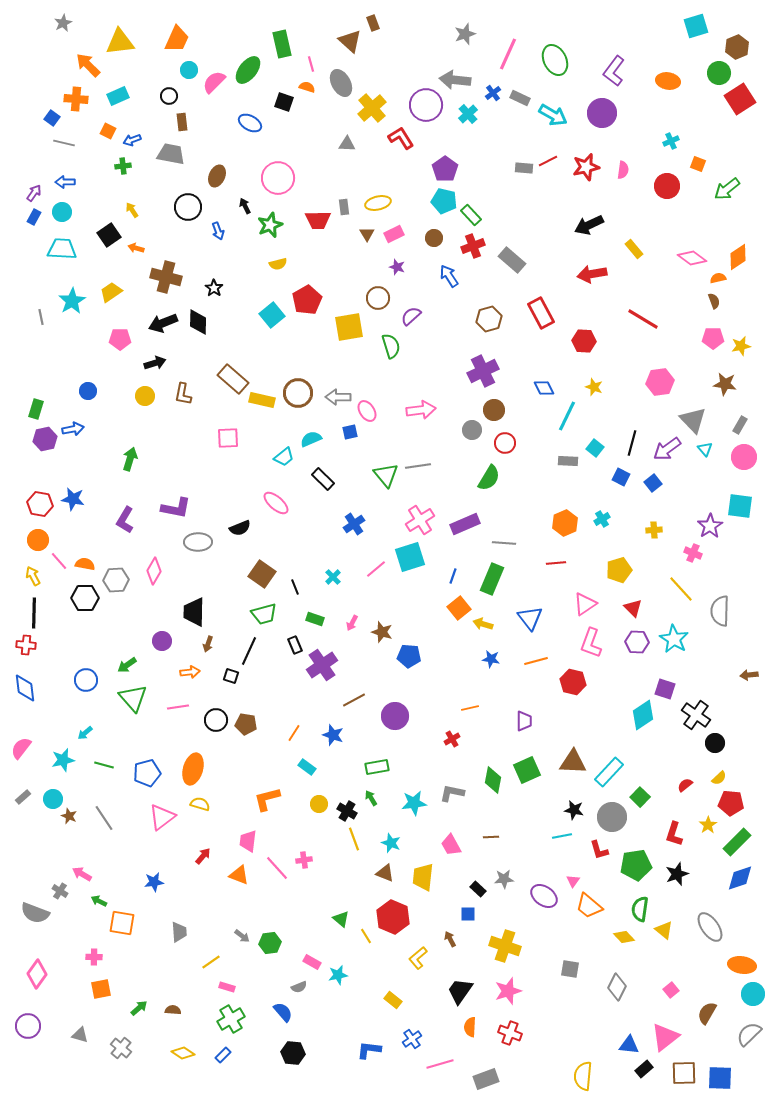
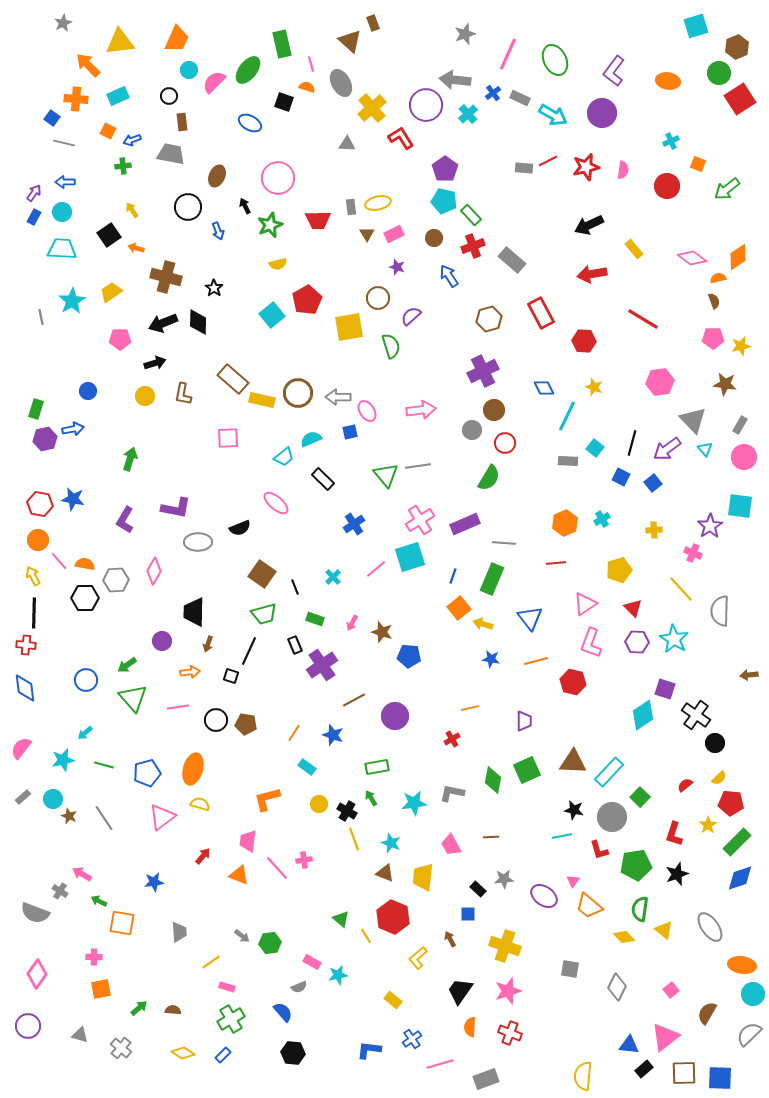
gray rectangle at (344, 207): moved 7 px right
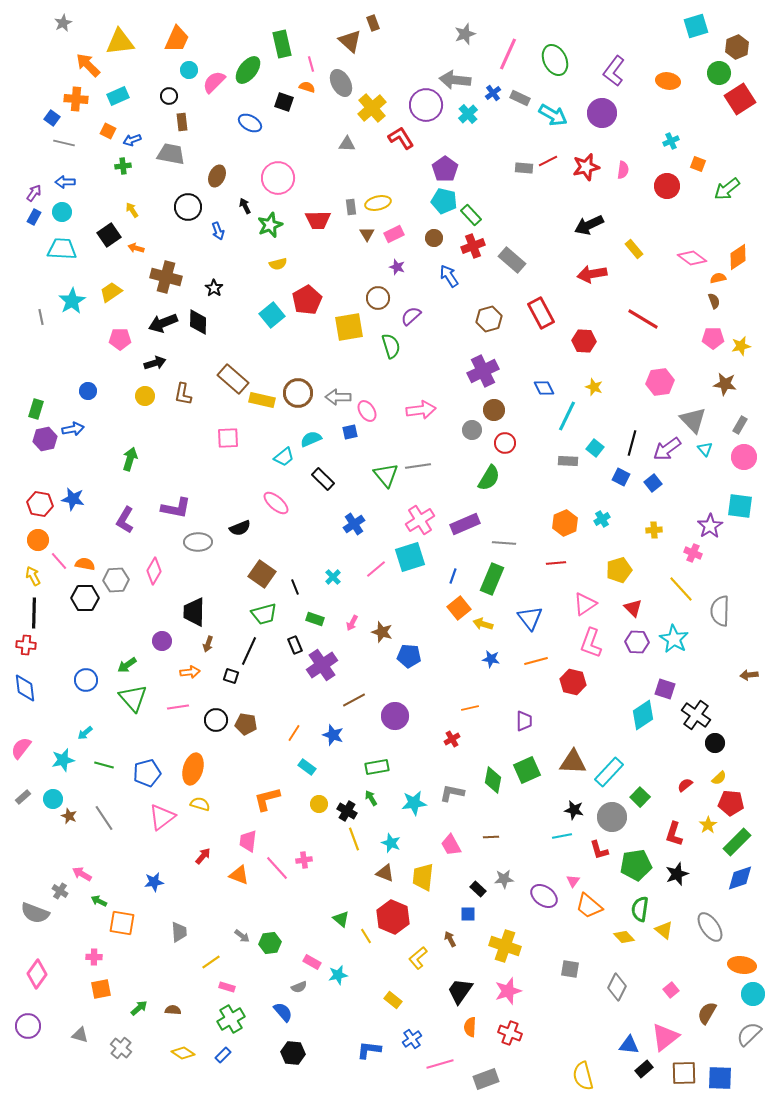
yellow semicircle at (583, 1076): rotated 20 degrees counterclockwise
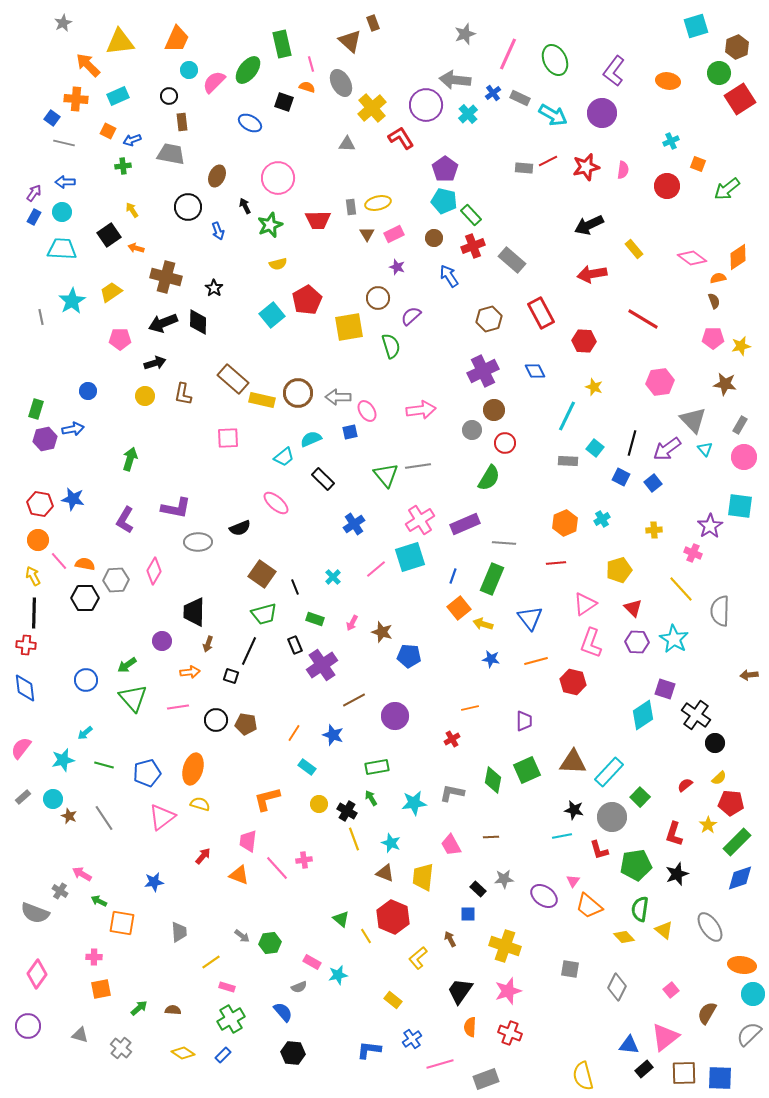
blue diamond at (544, 388): moved 9 px left, 17 px up
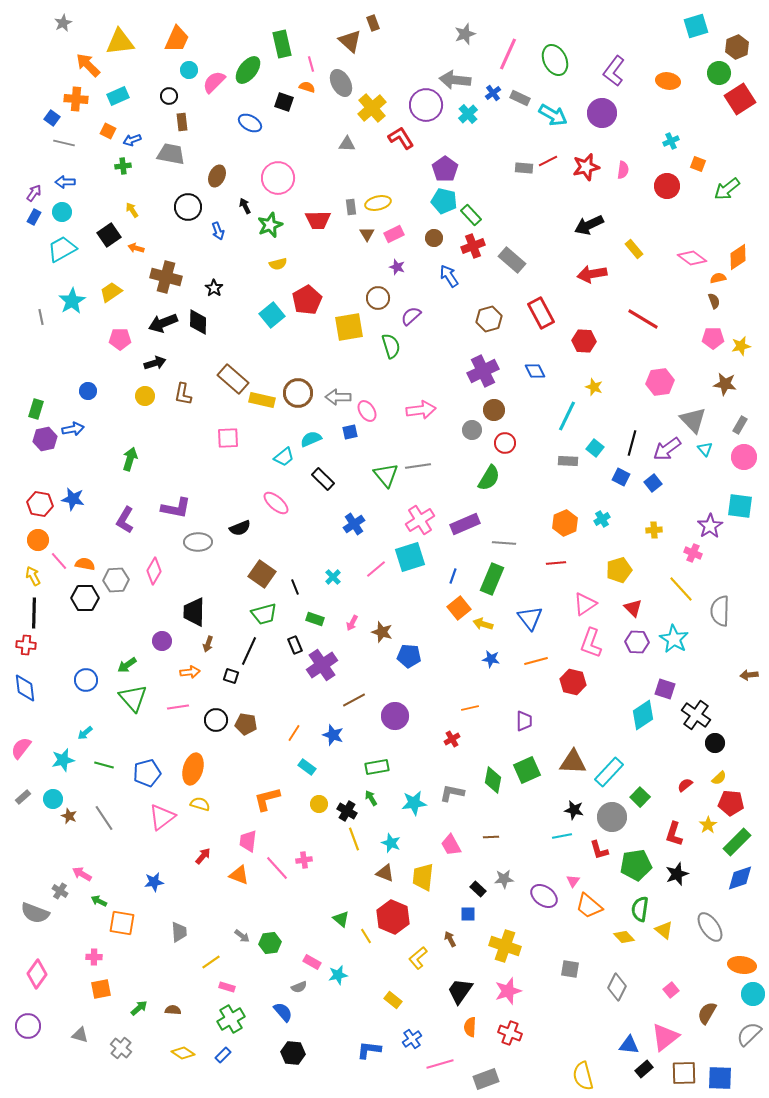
cyan trapezoid at (62, 249): rotated 32 degrees counterclockwise
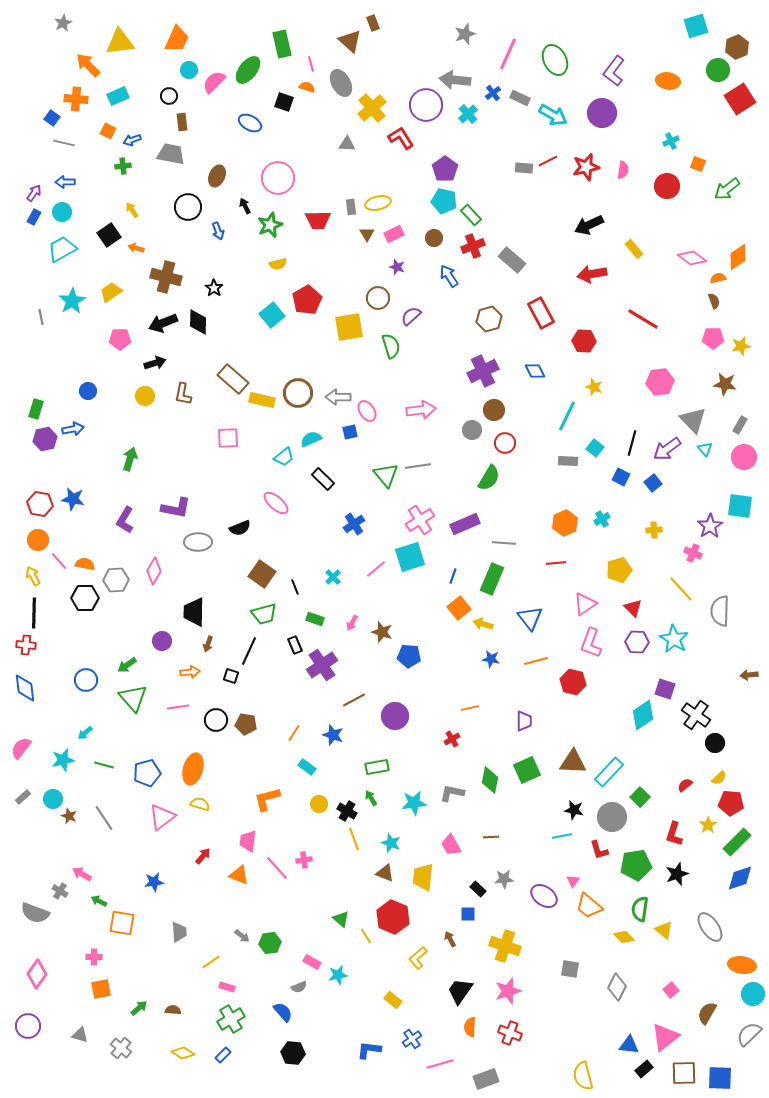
green circle at (719, 73): moved 1 px left, 3 px up
green diamond at (493, 780): moved 3 px left
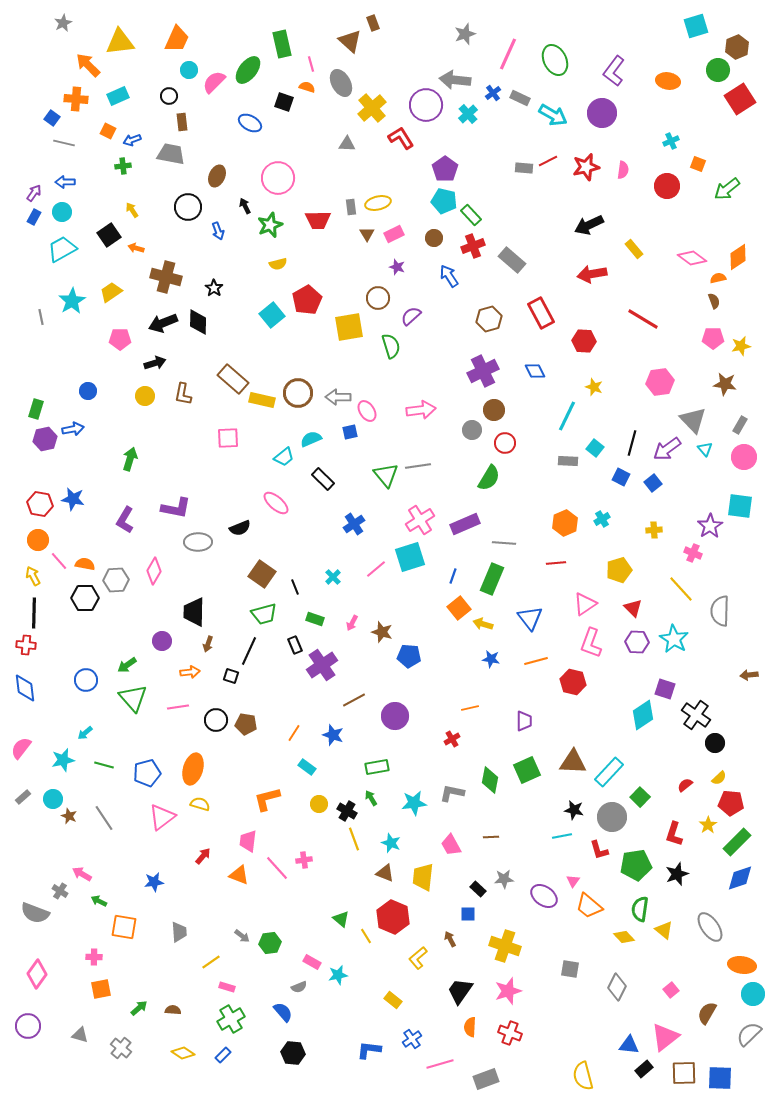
orange square at (122, 923): moved 2 px right, 4 px down
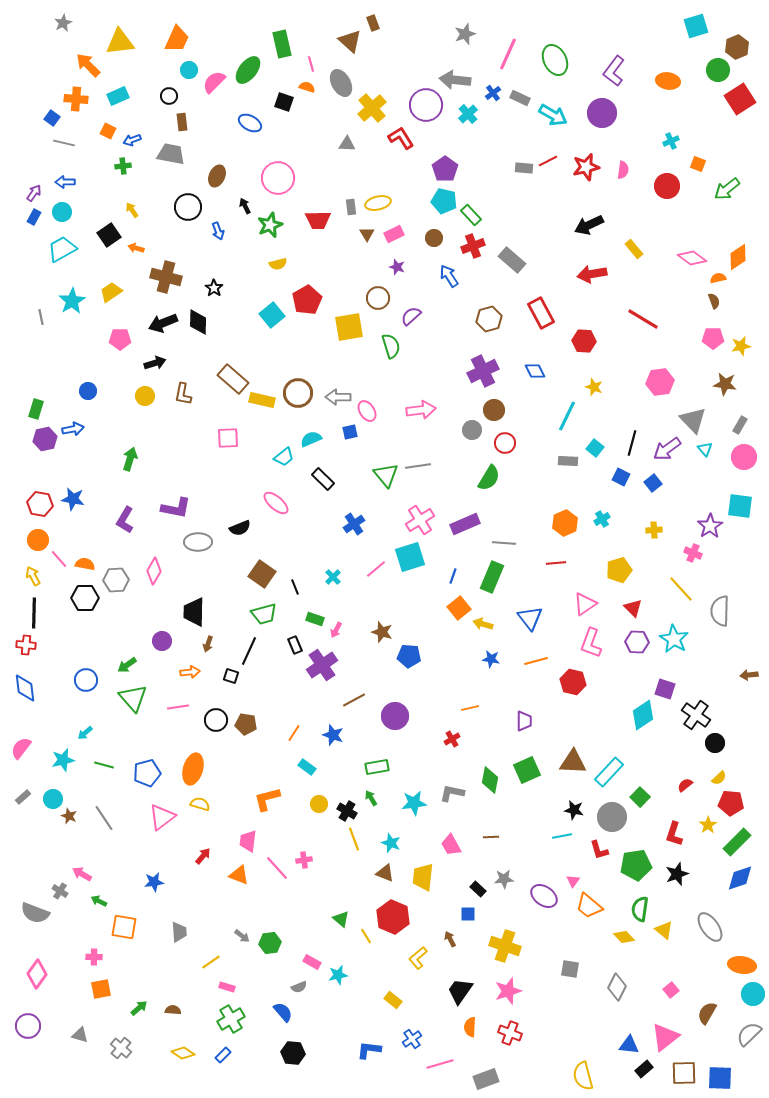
pink line at (59, 561): moved 2 px up
green rectangle at (492, 579): moved 2 px up
pink arrow at (352, 623): moved 16 px left, 7 px down
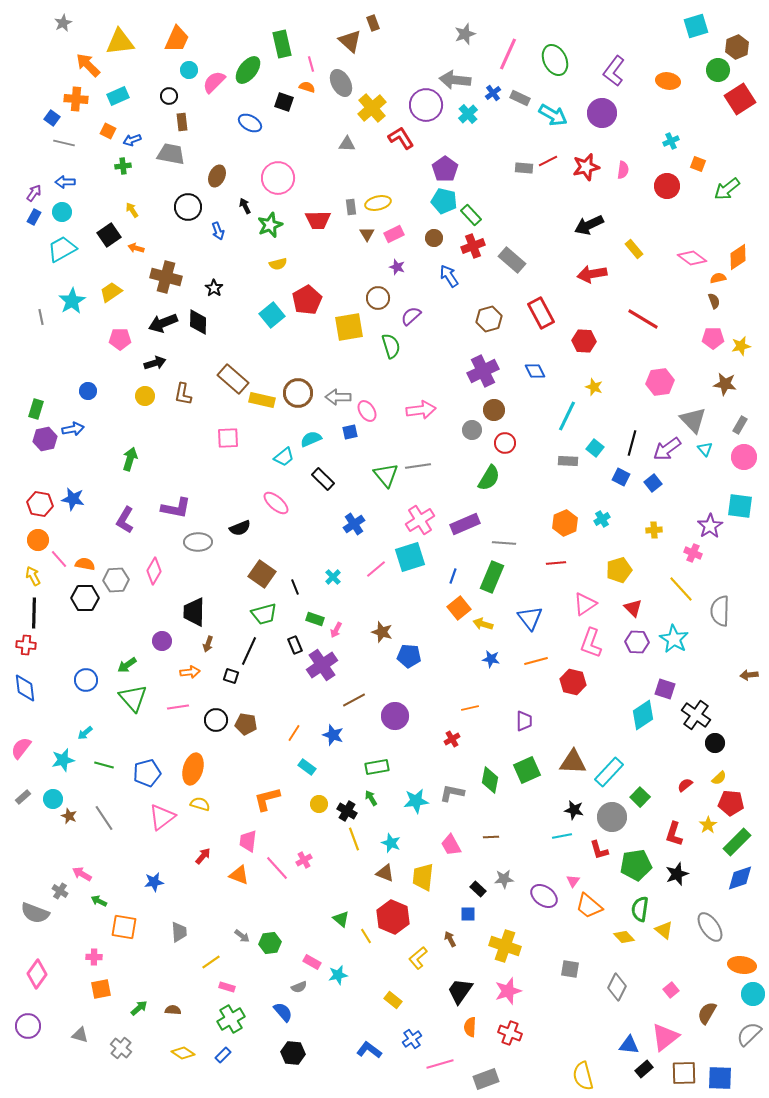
cyan star at (414, 803): moved 2 px right, 2 px up
pink cross at (304, 860): rotated 21 degrees counterclockwise
blue L-shape at (369, 1050): rotated 30 degrees clockwise
